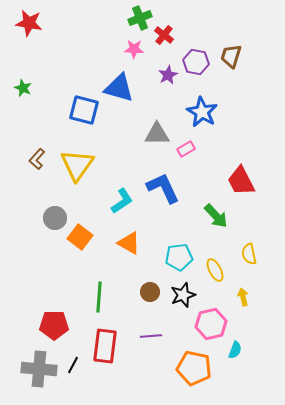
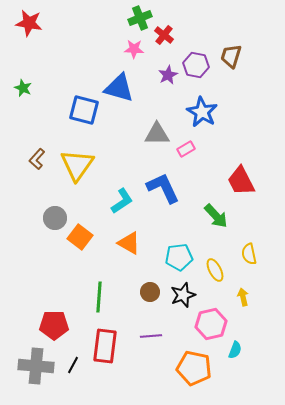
purple hexagon: moved 3 px down
gray cross: moved 3 px left, 3 px up
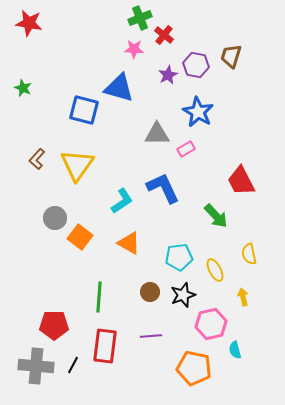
blue star: moved 4 px left
cyan semicircle: rotated 144 degrees clockwise
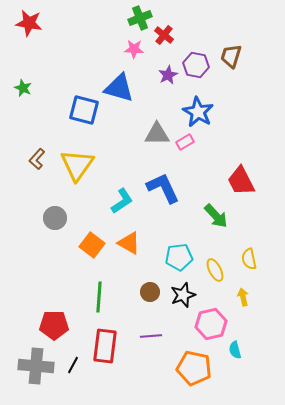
pink rectangle: moved 1 px left, 7 px up
orange square: moved 12 px right, 8 px down
yellow semicircle: moved 5 px down
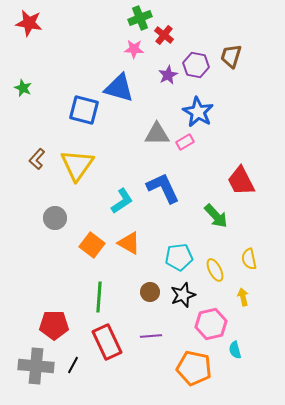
red rectangle: moved 2 px right, 4 px up; rotated 32 degrees counterclockwise
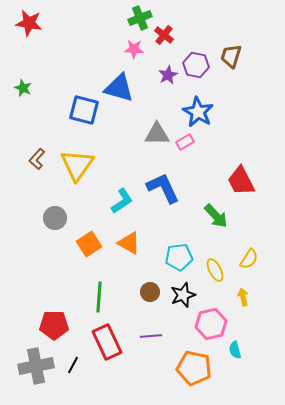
orange square: moved 3 px left, 1 px up; rotated 20 degrees clockwise
yellow semicircle: rotated 135 degrees counterclockwise
gray cross: rotated 16 degrees counterclockwise
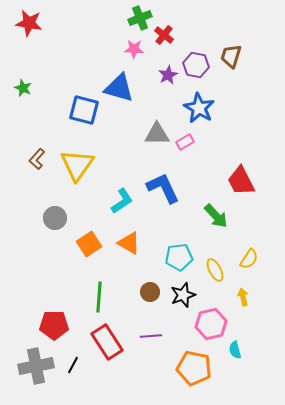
blue star: moved 1 px right, 4 px up
red rectangle: rotated 8 degrees counterclockwise
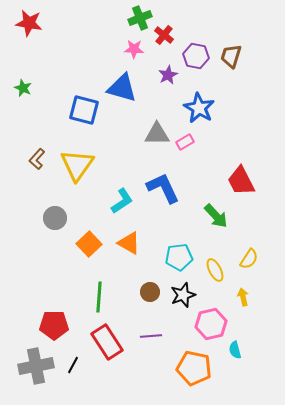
purple hexagon: moved 9 px up
blue triangle: moved 3 px right
orange square: rotated 10 degrees counterclockwise
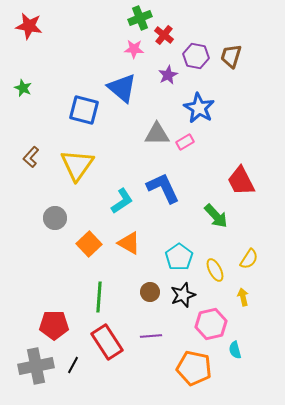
red star: moved 3 px down
blue triangle: rotated 24 degrees clockwise
brown L-shape: moved 6 px left, 2 px up
cyan pentagon: rotated 28 degrees counterclockwise
